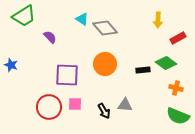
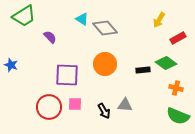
yellow arrow: moved 1 px right; rotated 28 degrees clockwise
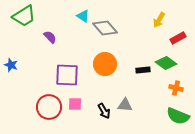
cyan triangle: moved 1 px right, 3 px up
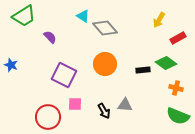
purple square: moved 3 px left; rotated 25 degrees clockwise
red circle: moved 1 px left, 10 px down
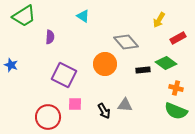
gray diamond: moved 21 px right, 14 px down
purple semicircle: rotated 48 degrees clockwise
green semicircle: moved 2 px left, 5 px up
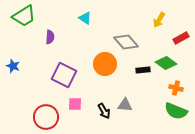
cyan triangle: moved 2 px right, 2 px down
red rectangle: moved 3 px right
blue star: moved 2 px right, 1 px down
red circle: moved 2 px left
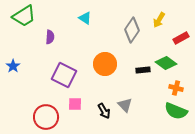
gray diamond: moved 6 px right, 12 px up; rotated 75 degrees clockwise
blue star: rotated 16 degrees clockwise
gray triangle: rotated 42 degrees clockwise
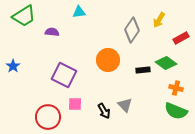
cyan triangle: moved 6 px left, 6 px up; rotated 40 degrees counterclockwise
purple semicircle: moved 2 px right, 5 px up; rotated 88 degrees counterclockwise
orange circle: moved 3 px right, 4 px up
red circle: moved 2 px right
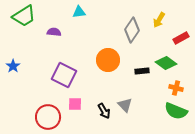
purple semicircle: moved 2 px right
black rectangle: moved 1 px left, 1 px down
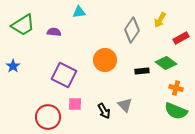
green trapezoid: moved 1 px left, 9 px down
yellow arrow: moved 1 px right
orange circle: moved 3 px left
